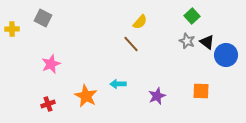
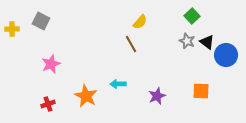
gray square: moved 2 px left, 3 px down
brown line: rotated 12 degrees clockwise
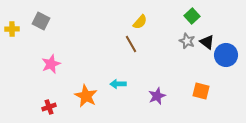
orange square: rotated 12 degrees clockwise
red cross: moved 1 px right, 3 px down
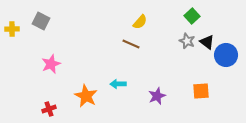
brown line: rotated 36 degrees counterclockwise
orange square: rotated 18 degrees counterclockwise
red cross: moved 2 px down
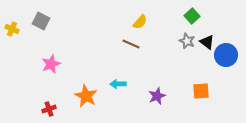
yellow cross: rotated 24 degrees clockwise
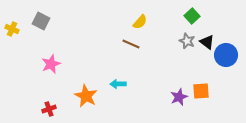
purple star: moved 22 px right, 1 px down
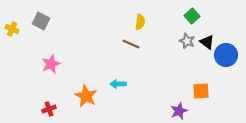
yellow semicircle: rotated 35 degrees counterclockwise
purple star: moved 14 px down
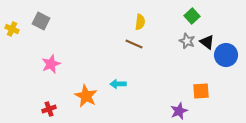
brown line: moved 3 px right
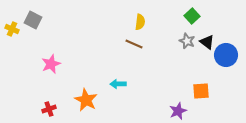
gray square: moved 8 px left, 1 px up
orange star: moved 4 px down
purple star: moved 1 px left
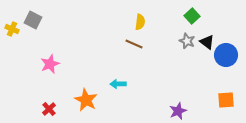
pink star: moved 1 px left
orange square: moved 25 px right, 9 px down
red cross: rotated 24 degrees counterclockwise
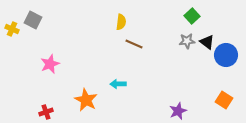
yellow semicircle: moved 19 px left
gray star: rotated 28 degrees counterclockwise
orange square: moved 2 px left; rotated 36 degrees clockwise
red cross: moved 3 px left, 3 px down; rotated 24 degrees clockwise
